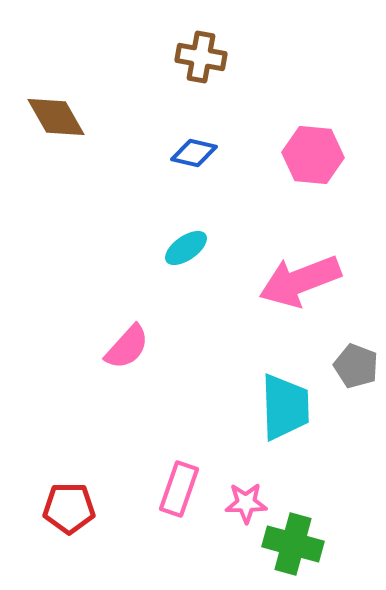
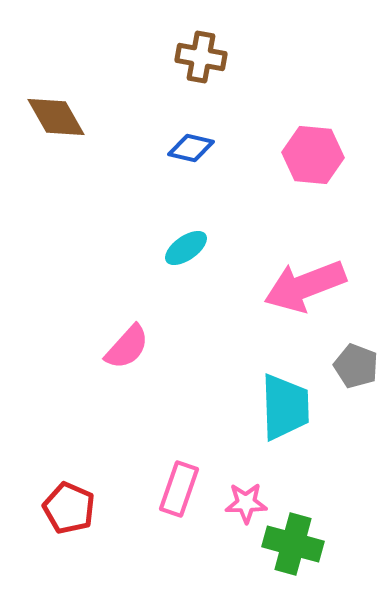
blue diamond: moved 3 px left, 5 px up
pink arrow: moved 5 px right, 5 px down
red pentagon: rotated 24 degrees clockwise
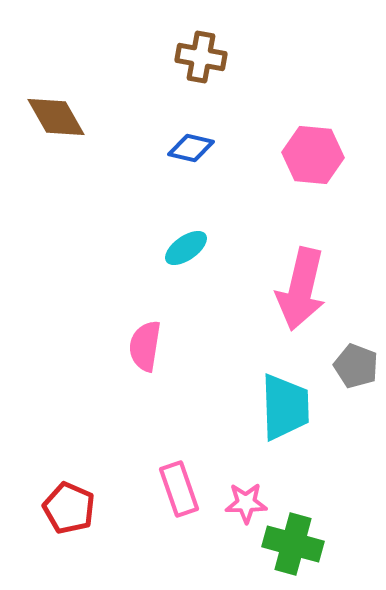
pink arrow: moved 4 px left, 3 px down; rotated 56 degrees counterclockwise
pink semicircle: moved 18 px right, 1 px up; rotated 147 degrees clockwise
pink rectangle: rotated 38 degrees counterclockwise
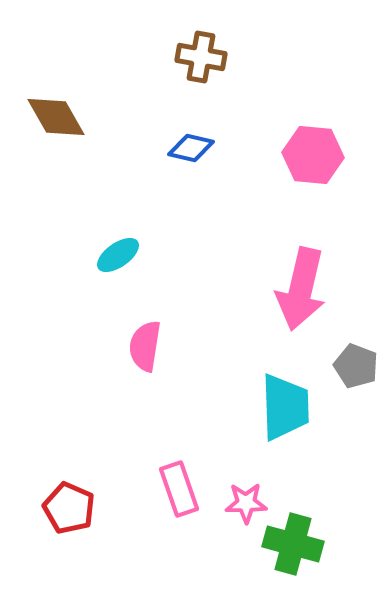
cyan ellipse: moved 68 px left, 7 px down
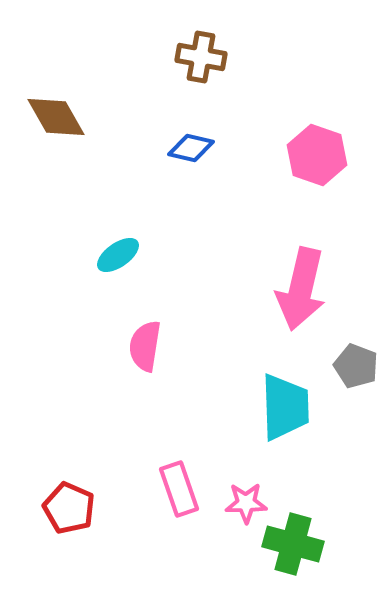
pink hexagon: moved 4 px right; rotated 14 degrees clockwise
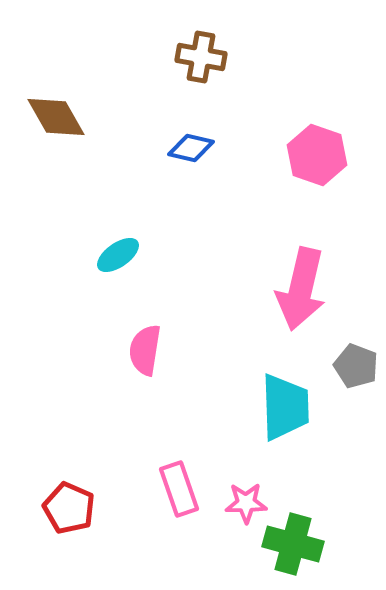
pink semicircle: moved 4 px down
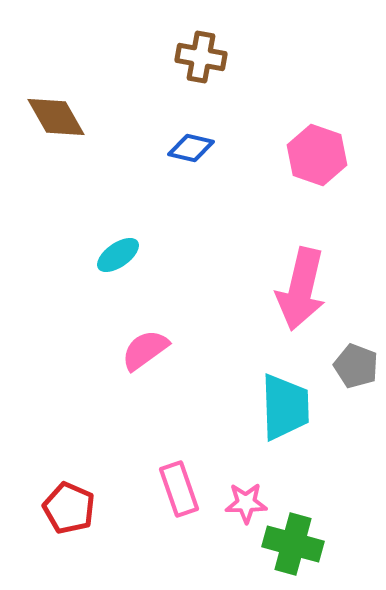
pink semicircle: rotated 45 degrees clockwise
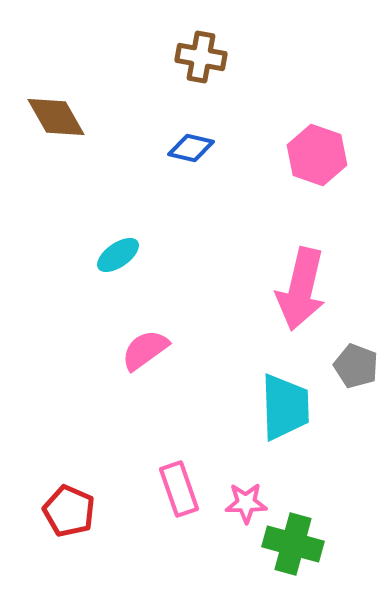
red pentagon: moved 3 px down
